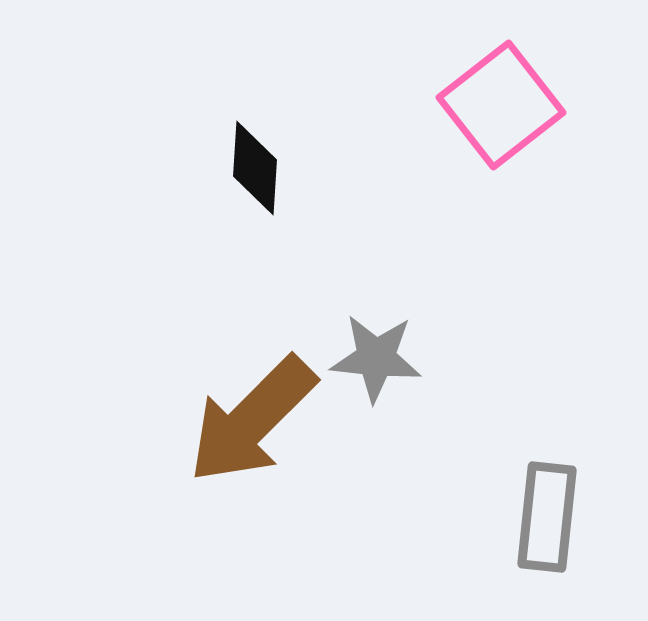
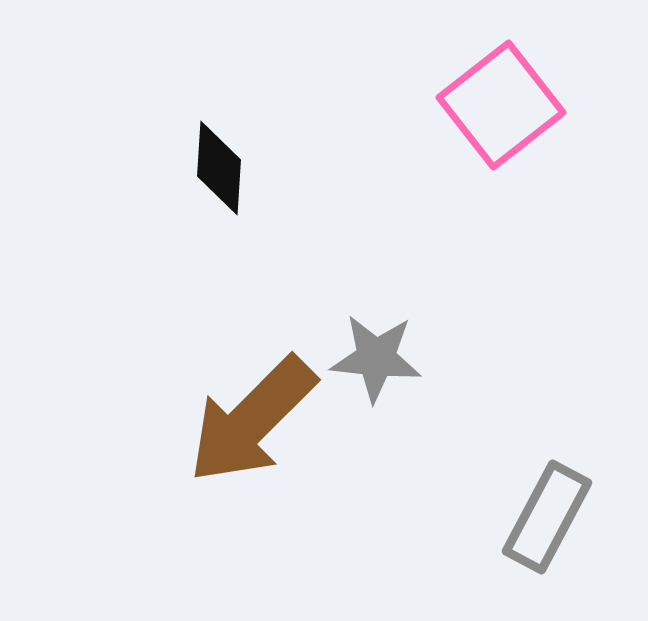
black diamond: moved 36 px left
gray rectangle: rotated 22 degrees clockwise
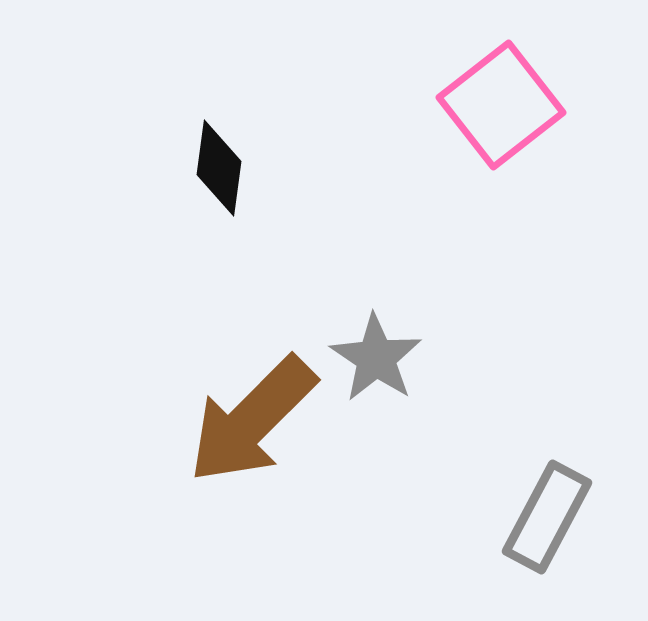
black diamond: rotated 4 degrees clockwise
gray star: rotated 28 degrees clockwise
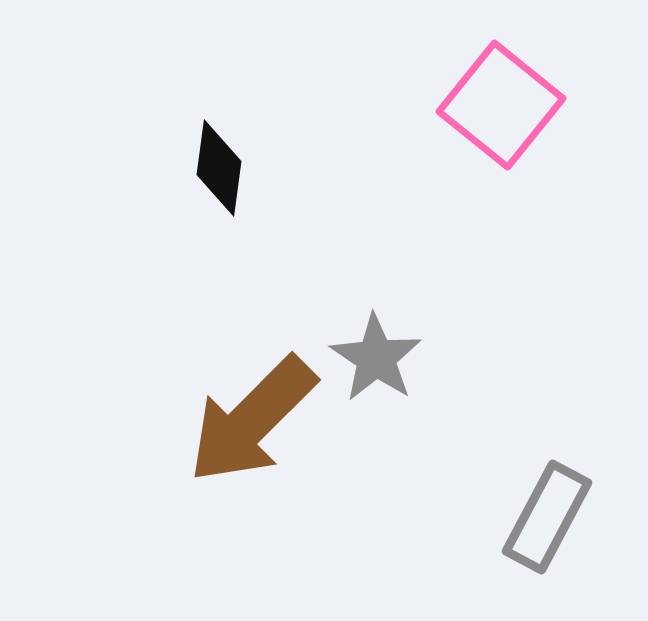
pink square: rotated 13 degrees counterclockwise
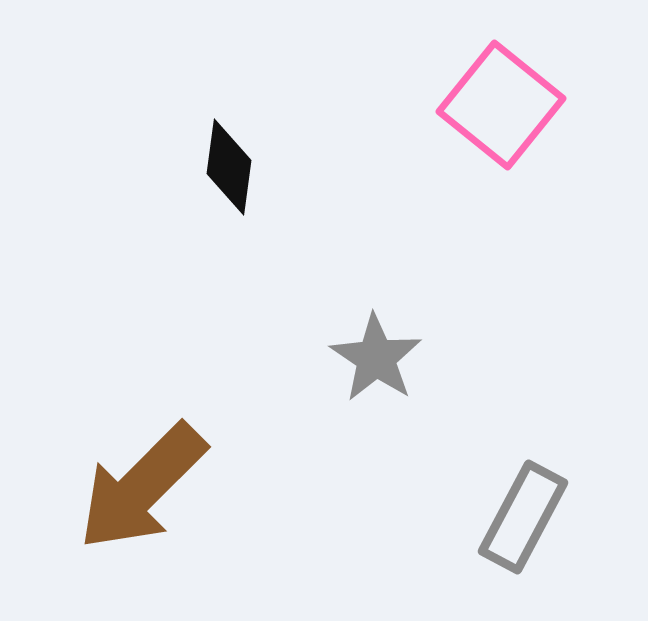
black diamond: moved 10 px right, 1 px up
brown arrow: moved 110 px left, 67 px down
gray rectangle: moved 24 px left
